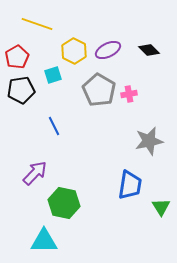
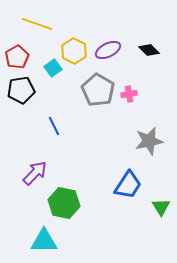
cyan square: moved 7 px up; rotated 18 degrees counterclockwise
gray pentagon: moved 1 px left
blue trapezoid: moved 2 px left; rotated 24 degrees clockwise
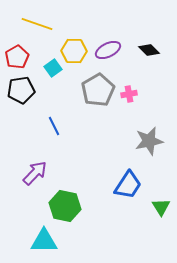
yellow hexagon: rotated 25 degrees counterclockwise
gray pentagon: rotated 12 degrees clockwise
green hexagon: moved 1 px right, 3 px down
